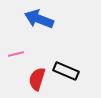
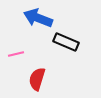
blue arrow: moved 1 px left, 1 px up
black rectangle: moved 29 px up
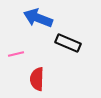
black rectangle: moved 2 px right, 1 px down
red semicircle: rotated 15 degrees counterclockwise
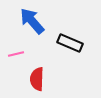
blue arrow: moved 6 px left, 3 px down; rotated 28 degrees clockwise
black rectangle: moved 2 px right
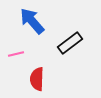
black rectangle: rotated 60 degrees counterclockwise
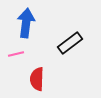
blue arrow: moved 6 px left, 2 px down; rotated 48 degrees clockwise
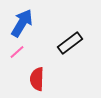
blue arrow: moved 4 px left; rotated 24 degrees clockwise
pink line: moved 1 px right, 2 px up; rotated 28 degrees counterclockwise
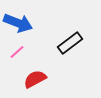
blue arrow: moved 4 px left; rotated 80 degrees clockwise
red semicircle: moved 2 px left; rotated 60 degrees clockwise
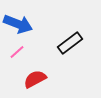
blue arrow: moved 1 px down
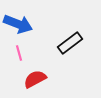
pink line: moved 2 px right, 1 px down; rotated 63 degrees counterclockwise
